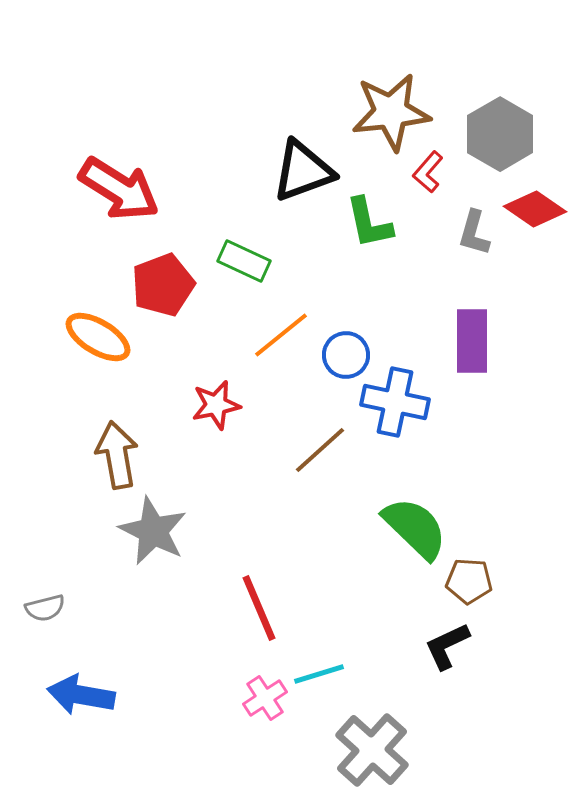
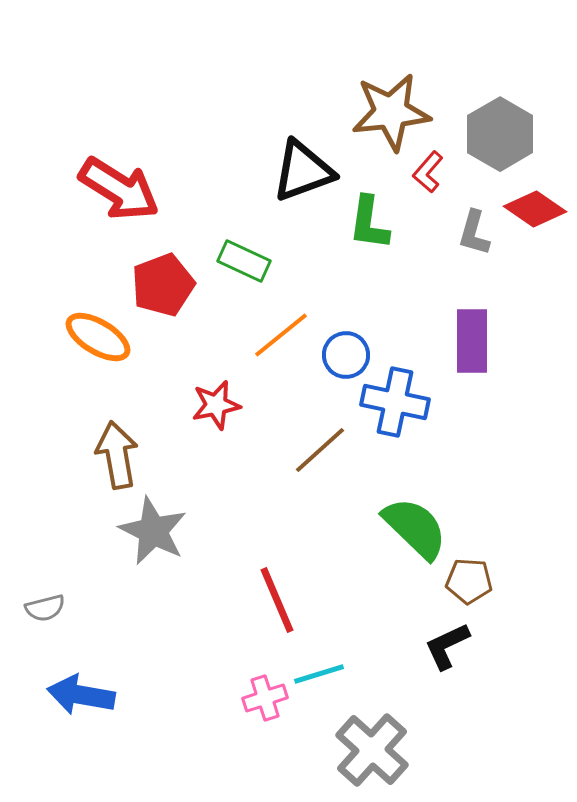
green L-shape: rotated 20 degrees clockwise
red line: moved 18 px right, 8 px up
pink cross: rotated 15 degrees clockwise
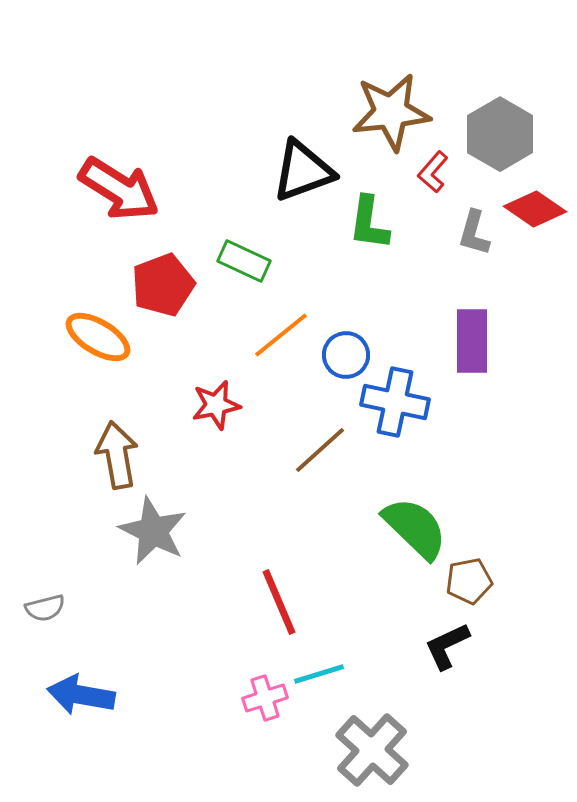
red L-shape: moved 5 px right
brown pentagon: rotated 15 degrees counterclockwise
red line: moved 2 px right, 2 px down
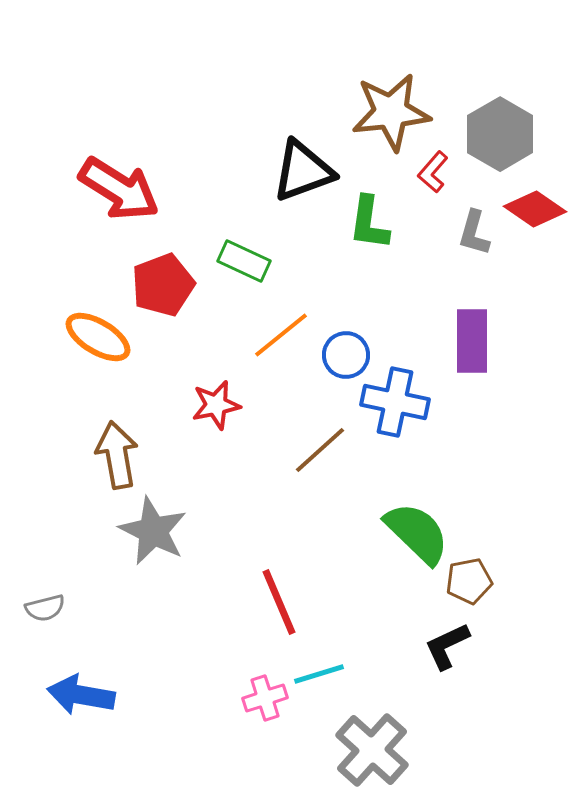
green semicircle: moved 2 px right, 5 px down
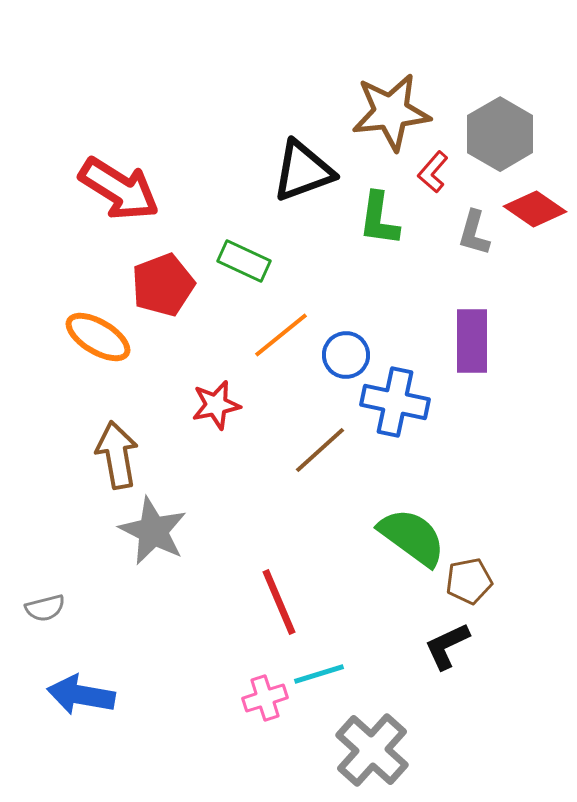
green L-shape: moved 10 px right, 4 px up
green semicircle: moved 5 px left, 4 px down; rotated 8 degrees counterclockwise
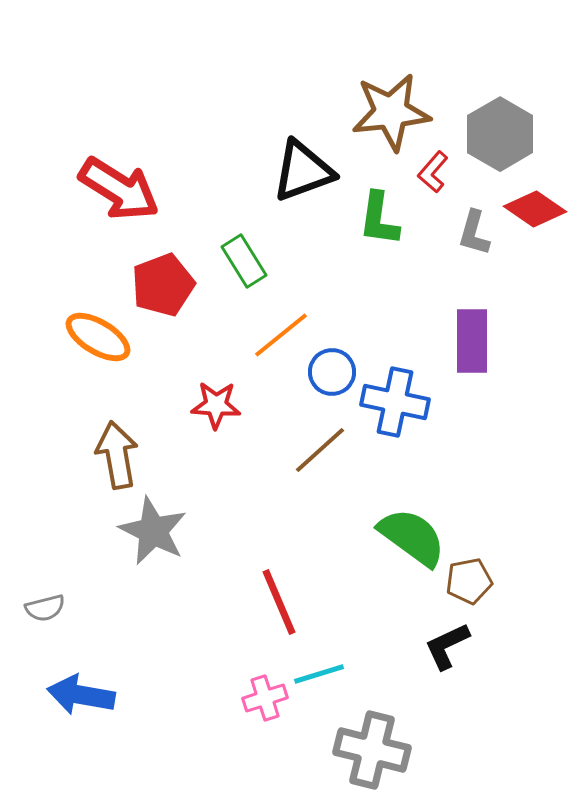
green rectangle: rotated 33 degrees clockwise
blue circle: moved 14 px left, 17 px down
red star: rotated 15 degrees clockwise
gray cross: rotated 28 degrees counterclockwise
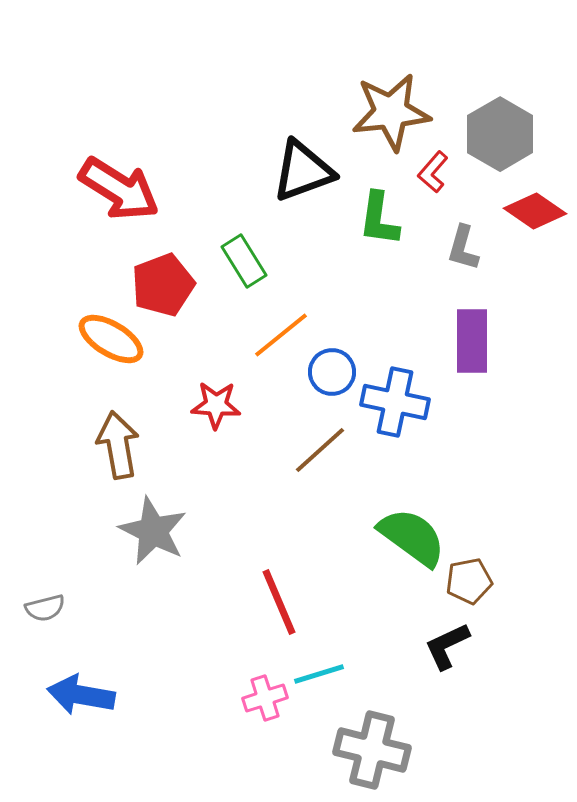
red diamond: moved 2 px down
gray L-shape: moved 11 px left, 15 px down
orange ellipse: moved 13 px right, 2 px down
brown arrow: moved 1 px right, 10 px up
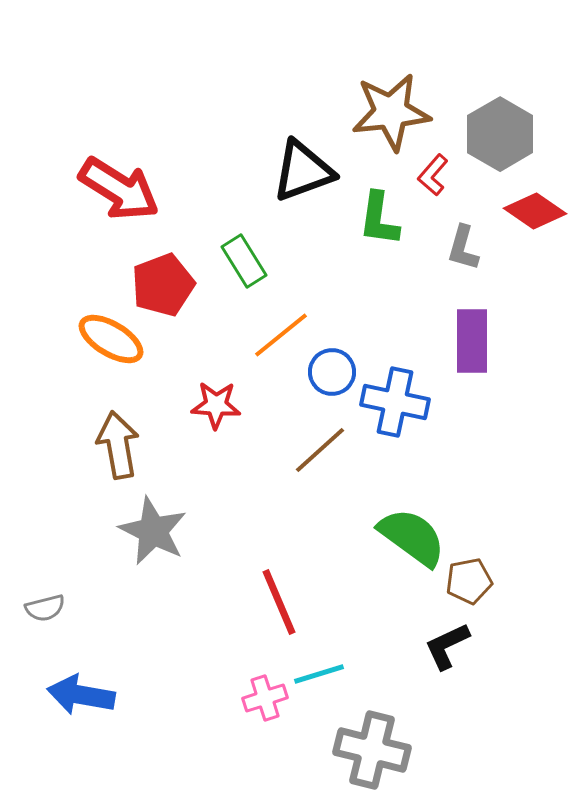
red L-shape: moved 3 px down
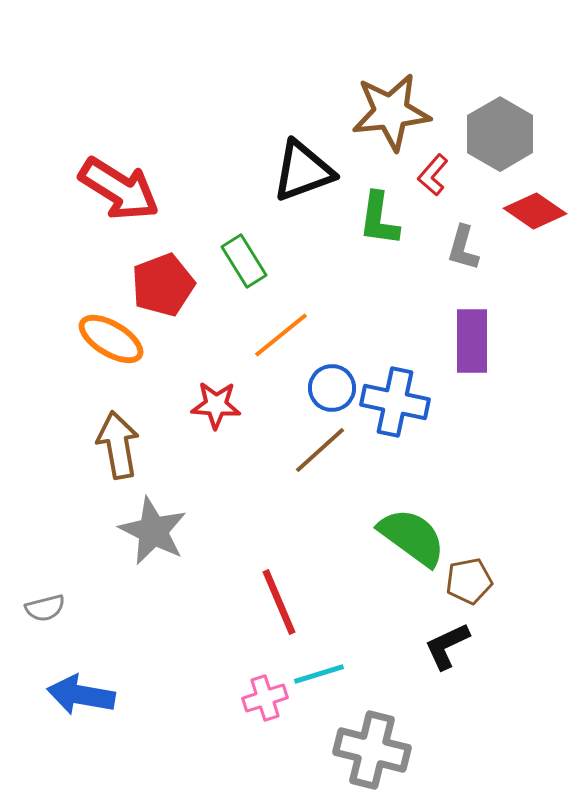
blue circle: moved 16 px down
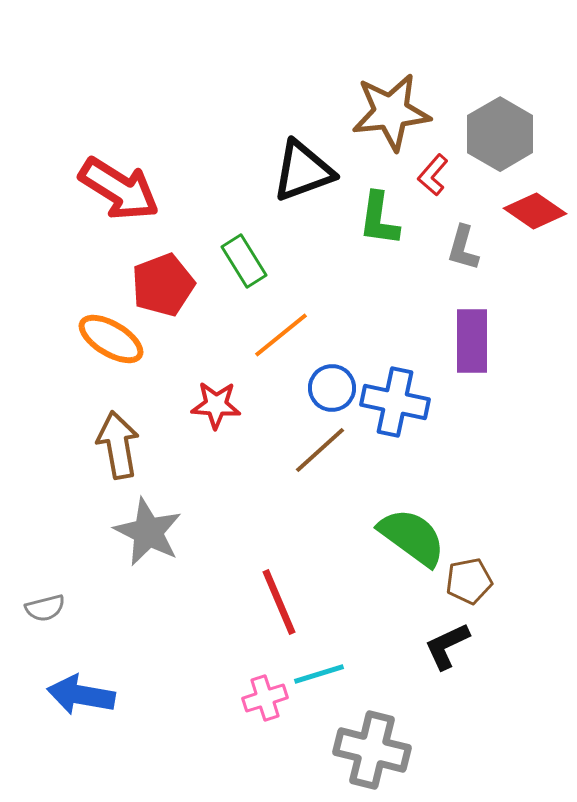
gray star: moved 5 px left, 1 px down
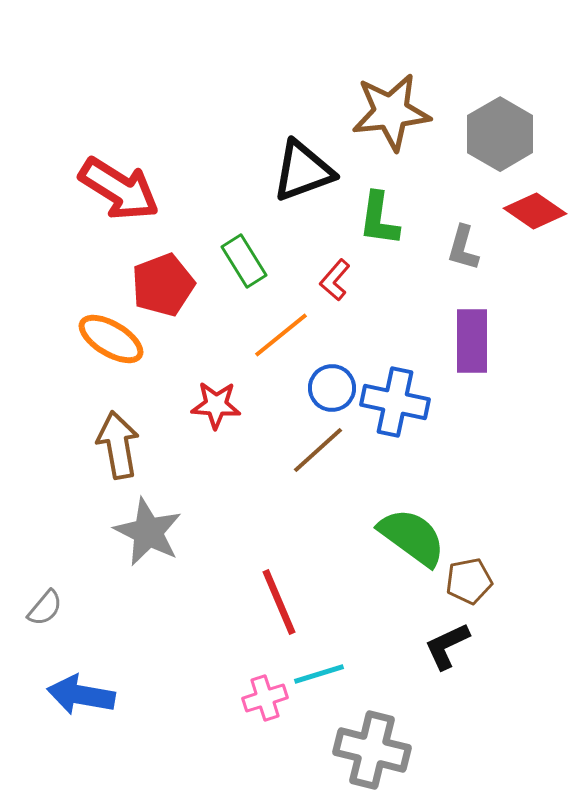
red L-shape: moved 98 px left, 105 px down
brown line: moved 2 px left
gray semicircle: rotated 36 degrees counterclockwise
